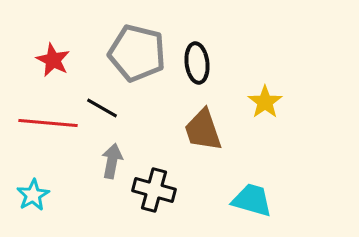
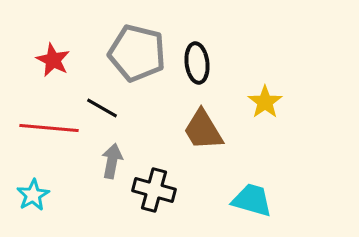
red line: moved 1 px right, 5 px down
brown trapezoid: rotated 12 degrees counterclockwise
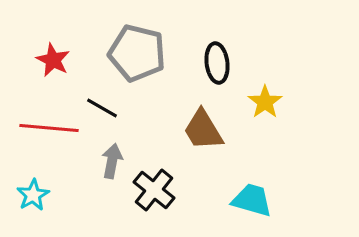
black ellipse: moved 20 px right
black cross: rotated 24 degrees clockwise
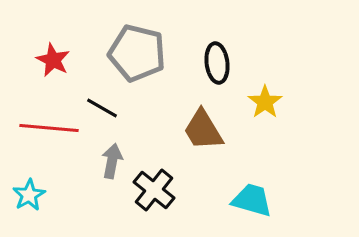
cyan star: moved 4 px left
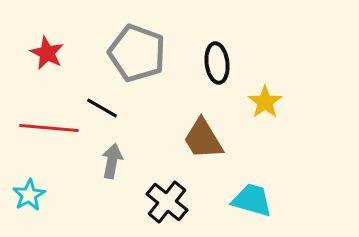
gray pentagon: rotated 6 degrees clockwise
red star: moved 6 px left, 7 px up
brown trapezoid: moved 9 px down
black cross: moved 13 px right, 12 px down
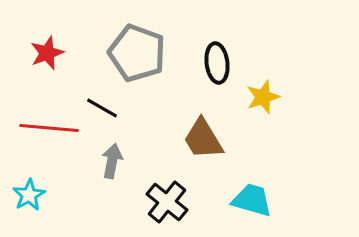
red star: rotated 24 degrees clockwise
yellow star: moved 2 px left, 5 px up; rotated 16 degrees clockwise
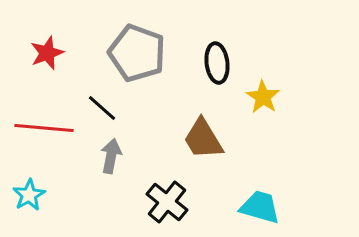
yellow star: rotated 20 degrees counterclockwise
black line: rotated 12 degrees clockwise
red line: moved 5 px left
gray arrow: moved 1 px left, 5 px up
cyan trapezoid: moved 8 px right, 7 px down
